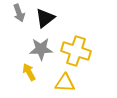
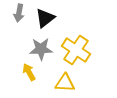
gray arrow: rotated 30 degrees clockwise
yellow cross: moved 1 px up; rotated 16 degrees clockwise
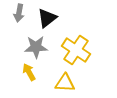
black triangle: moved 2 px right
gray star: moved 5 px left, 2 px up
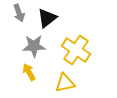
gray arrow: rotated 30 degrees counterclockwise
gray star: moved 2 px left, 1 px up
yellow triangle: rotated 15 degrees counterclockwise
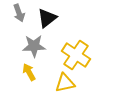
yellow cross: moved 5 px down
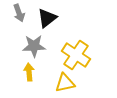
yellow arrow: rotated 24 degrees clockwise
